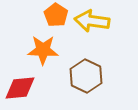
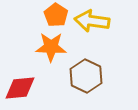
orange star: moved 8 px right, 3 px up
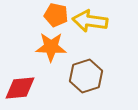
orange pentagon: rotated 20 degrees counterclockwise
yellow arrow: moved 2 px left
brown hexagon: rotated 16 degrees clockwise
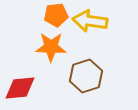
orange pentagon: rotated 20 degrees counterclockwise
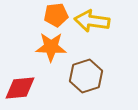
yellow arrow: moved 2 px right
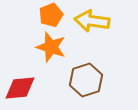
orange pentagon: moved 5 px left; rotated 15 degrees counterclockwise
orange star: rotated 16 degrees clockwise
brown hexagon: moved 4 px down
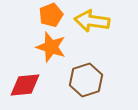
red diamond: moved 5 px right, 3 px up
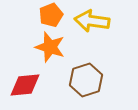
orange star: moved 1 px left
